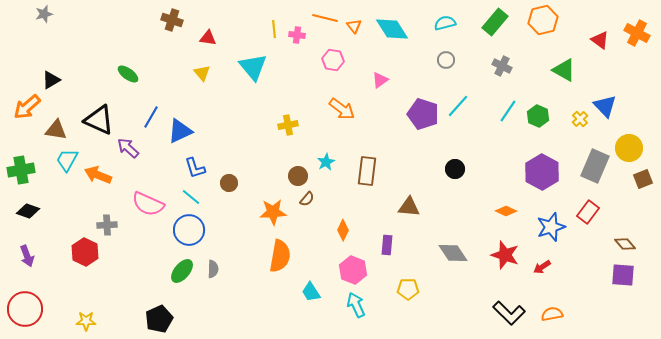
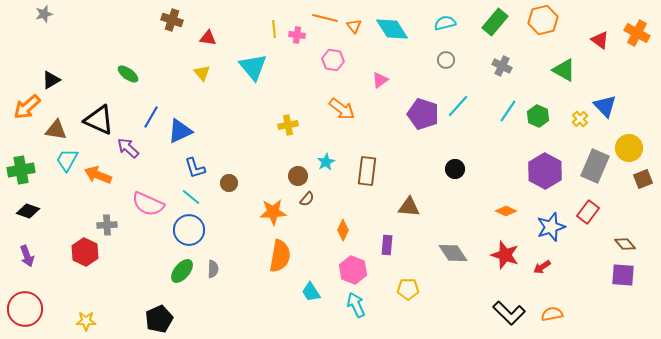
purple hexagon at (542, 172): moved 3 px right, 1 px up
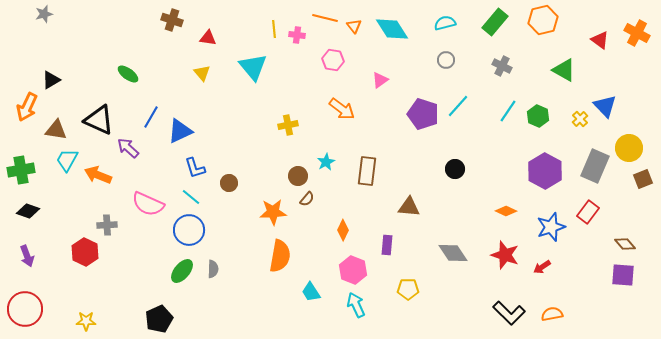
orange arrow at (27, 107): rotated 24 degrees counterclockwise
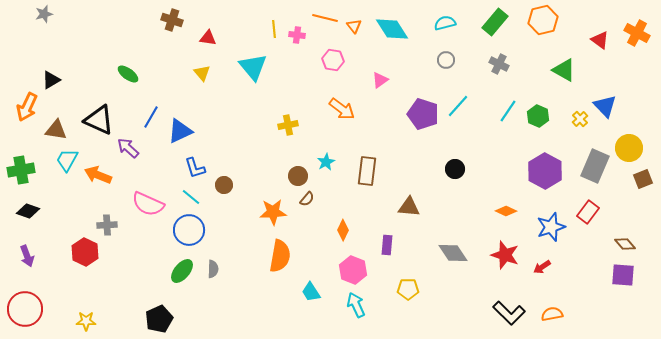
gray cross at (502, 66): moved 3 px left, 2 px up
brown circle at (229, 183): moved 5 px left, 2 px down
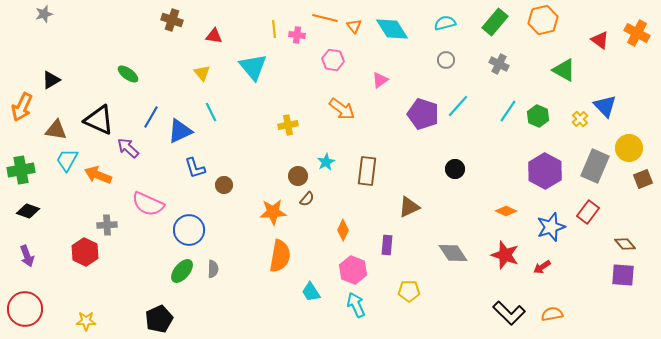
red triangle at (208, 38): moved 6 px right, 2 px up
orange arrow at (27, 107): moved 5 px left
cyan line at (191, 197): moved 20 px right, 85 px up; rotated 24 degrees clockwise
brown triangle at (409, 207): rotated 30 degrees counterclockwise
yellow pentagon at (408, 289): moved 1 px right, 2 px down
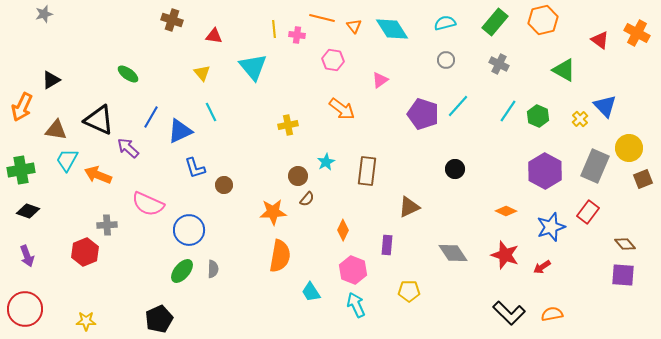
orange line at (325, 18): moved 3 px left
red hexagon at (85, 252): rotated 12 degrees clockwise
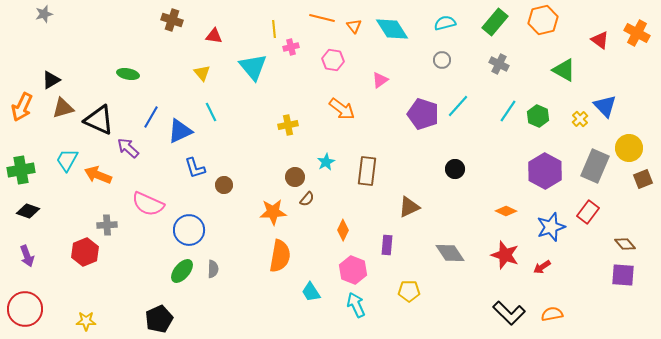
pink cross at (297, 35): moved 6 px left, 12 px down; rotated 21 degrees counterclockwise
gray circle at (446, 60): moved 4 px left
green ellipse at (128, 74): rotated 25 degrees counterclockwise
brown triangle at (56, 130): moved 7 px right, 22 px up; rotated 25 degrees counterclockwise
brown circle at (298, 176): moved 3 px left, 1 px down
gray diamond at (453, 253): moved 3 px left
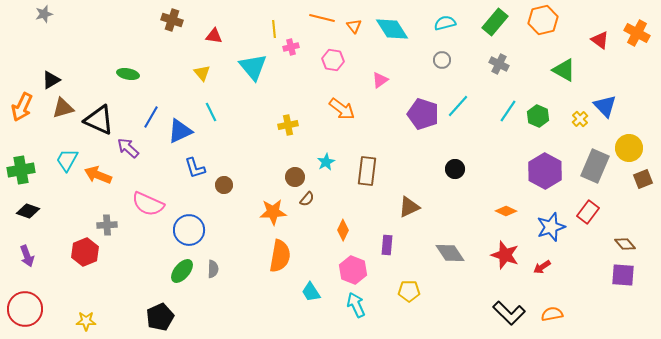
black pentagon at (159, 319): moved 1 px right, 2 px up
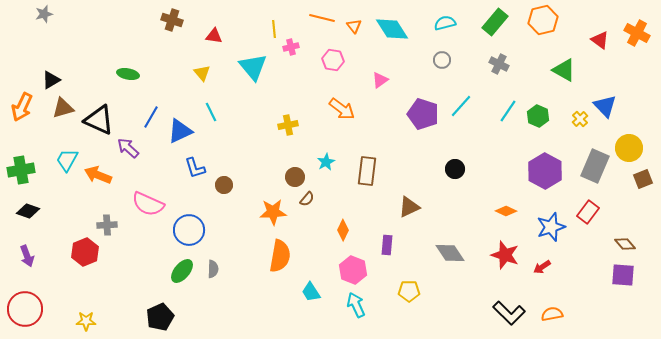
cyan line at (458, 106): moved 3 px right
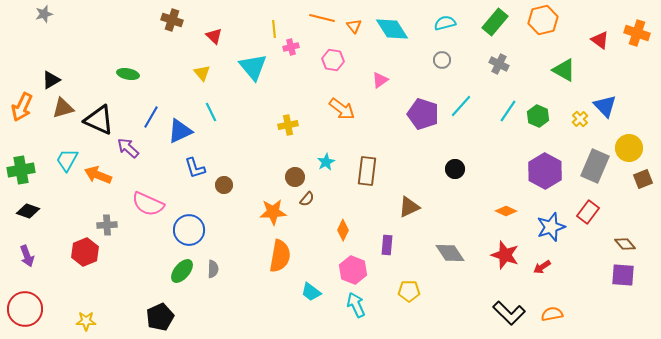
orange cross at (637, 33): rotated 10 degrees counterclockwise
red triangle at (214, 36): rotated 36 degrees clockwise
cyan trapezoid at (311, 292): rotated 20 degrees counterclockwise
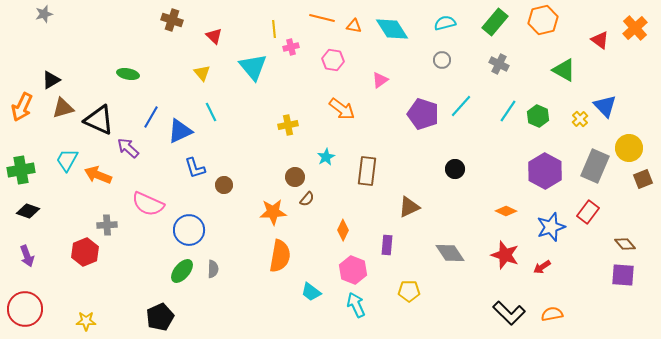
orange triangle at (354, 26): rotated 42 degrees counterclockwise
orange cross at (637, 33): moved 2 px left, 5 px up; rotated 30 degrees clockwise
cyan star at (326, 162): moved 5 px up
